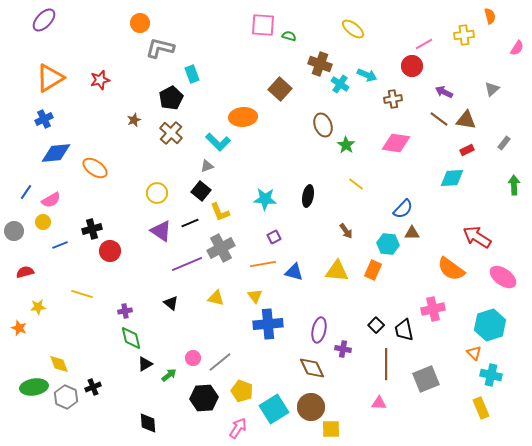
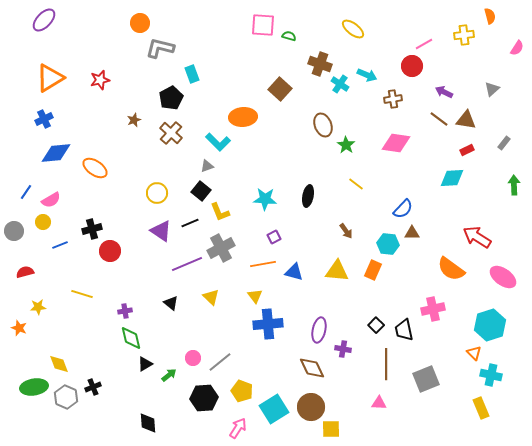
yellow triangle at (216, 298): moved 5 px left, 1 px up; rotated 30 degrees clockwise
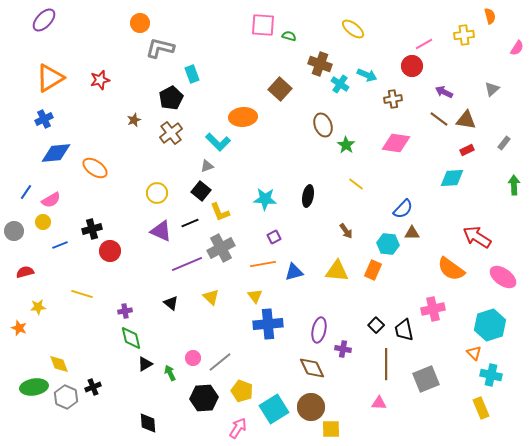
brown cross at (171, 133): rotated 10 degrees clockwise
purple triangle at (161, 231): rotated 10 degrees counterclockwise
blue triangle at (294, 272): rotated 30 degrees counterclockwise
green arrow at (169, 375): moved 1 px right, 2 px up; rotated 77 degrees counterclockwise
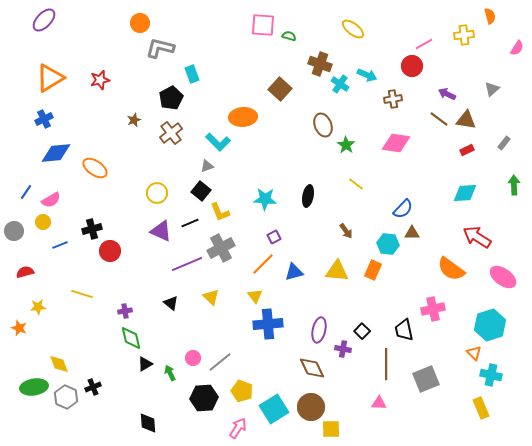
purple arrow at (444, 92): moved 3 px right, 2 px down
cyan diamond at (452, 178): moved 13 px right, 15 px down
orange line at (263, 264): rotated 35 degrees counterclockwise
black square at (376, 325): moved 14 px left, 6 px down
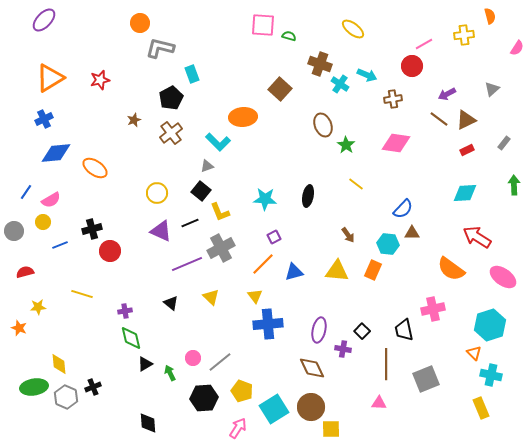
purple arrow at (447, 94): rotated 54 degrees counterclockwise
brown triangle at (466, 120): rotated 35 degrees counterclockwise
brown arrow at (346, 231): moved 2 px right, 4 px down
yellow diamond at (59, 364): rotated 15 degrees clockwise
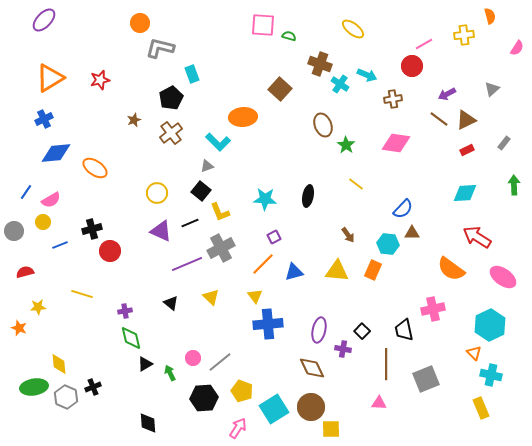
cyan hexagon at (490, 325): rotated 8 degrees counterclockwise
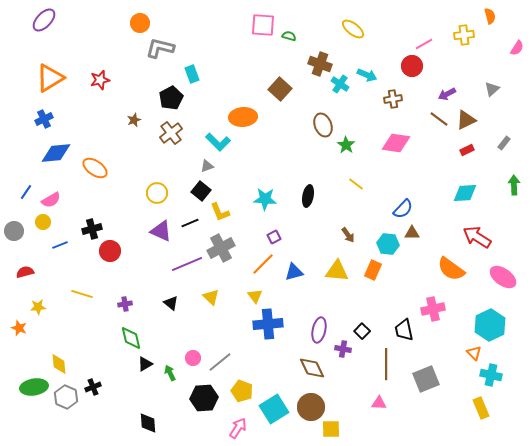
purple cross at (125, 311): moved 7 px up
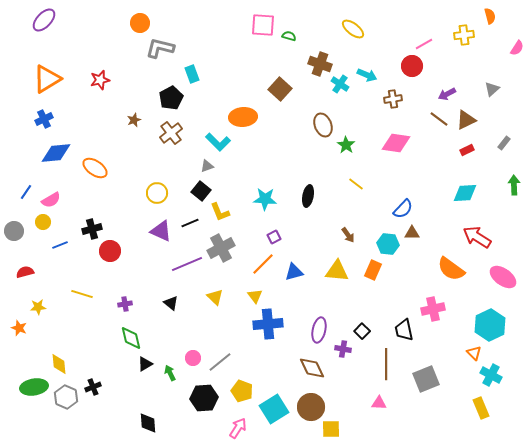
orange triangle at (50, 78): moved 3 px left, 1 px down
yellow triangle at (211, 297): moved 4 px right
cyan cross at (491, 375): rotated 15 degrees clockwise
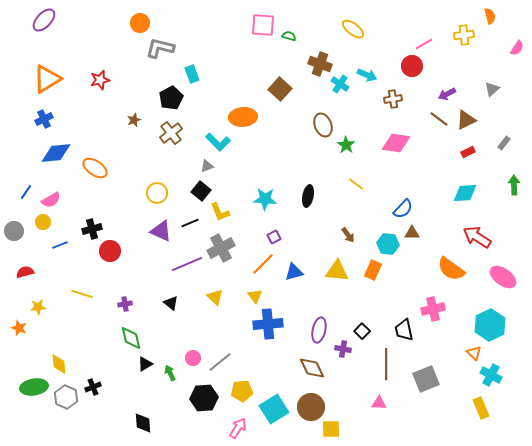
red rectangle at (467, 150): moved 1 px right, 2 px down
yellow pentagon at (242, 391): rotated 25 degrees counterclockwise
black diamond at (148, 423): moved 5 px left
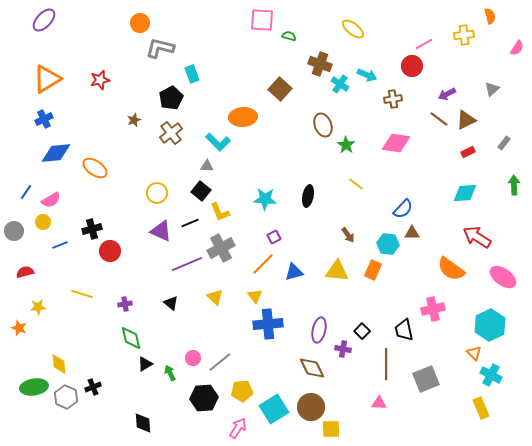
pink square at (263, 25): moved 1 px left, 5 px up
gray triangle at (207, 166): rotated 24 degrees clockwise
